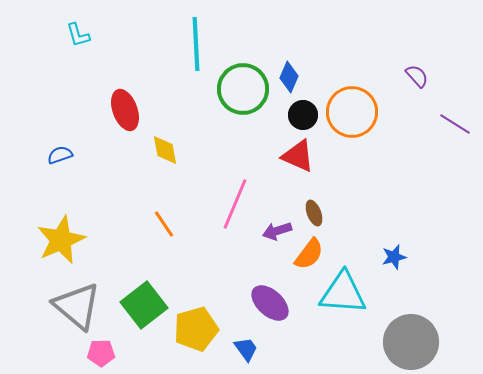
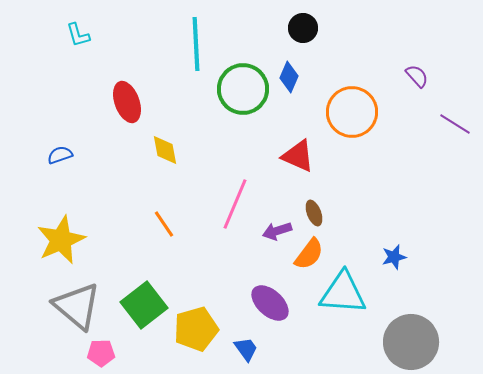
red ellipse: moved 2 px right, 8 px up
black circle: moved 87 px up
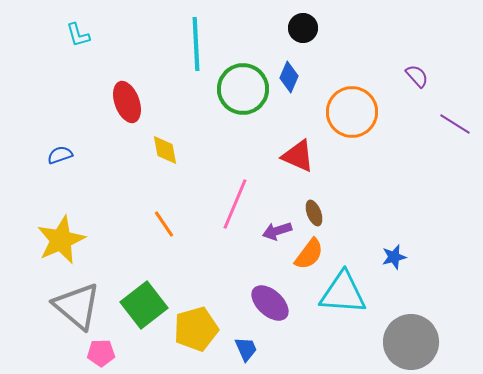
blue trapezoid: rotated 12 degrees clockwise
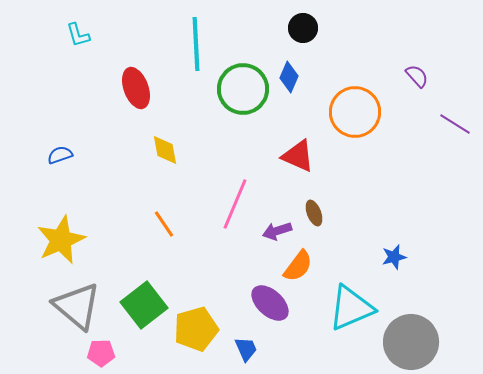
red ellipse: moved 9 px right, 14 px up
orange circle: moved 3 px right
orange semicircle: moved 11 px left, 12 px down
cyan triangle: moved 8 px right, 15 px down; rotated 27 degrees counterclockwise
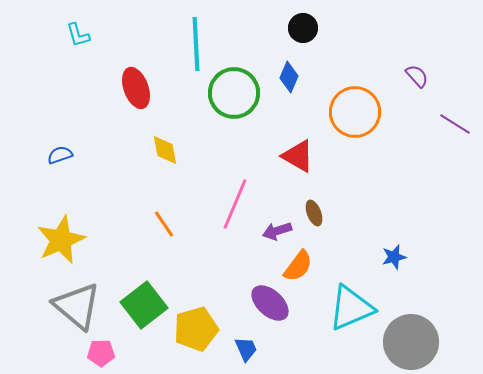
green circle: moved 9 px left, 4 px down
red triangle: rotated 6 degrees clockwise
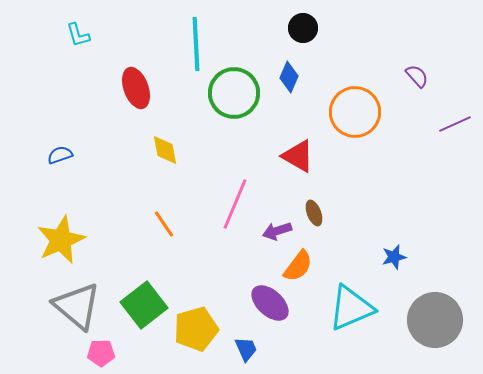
purple line: rotated 56 degrees counterclockwise
gray circle: moved 24 px right, 22 px up
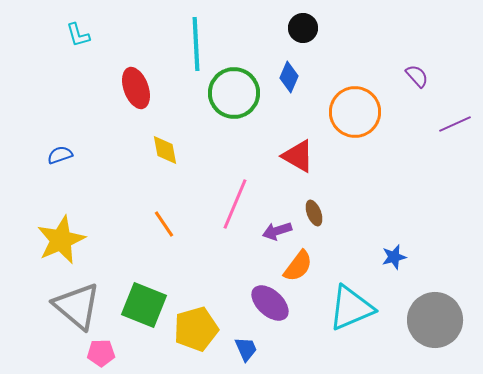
green square: rotated 30 degrees counterclockwise
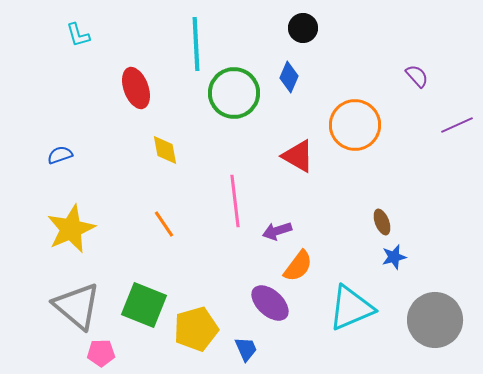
orange circle: moved 13 px down
purple line: moved 2 px right, 1 px down
pink line: moved 3 px up; rotated 30 degrees counterclockwise
brown ellipse: moved 68 px right, 9 px down
yellow star: moved 10 px right, 11 px up
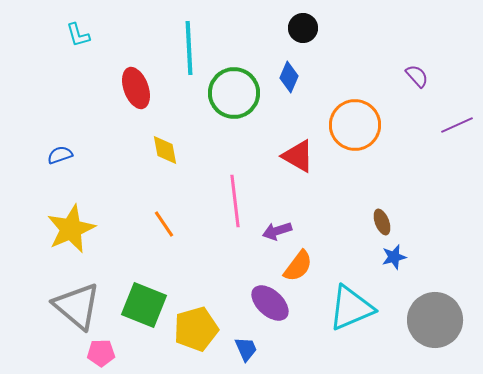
cyan line: moved 7 px left, 4 px down
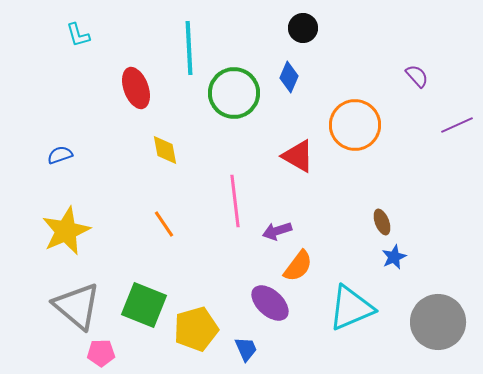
yellow star: moved 5 px left, 2 px down
blue star: rotated 10 degrees counterclockwise
gray circle: moved 3 px right, 2 px down
